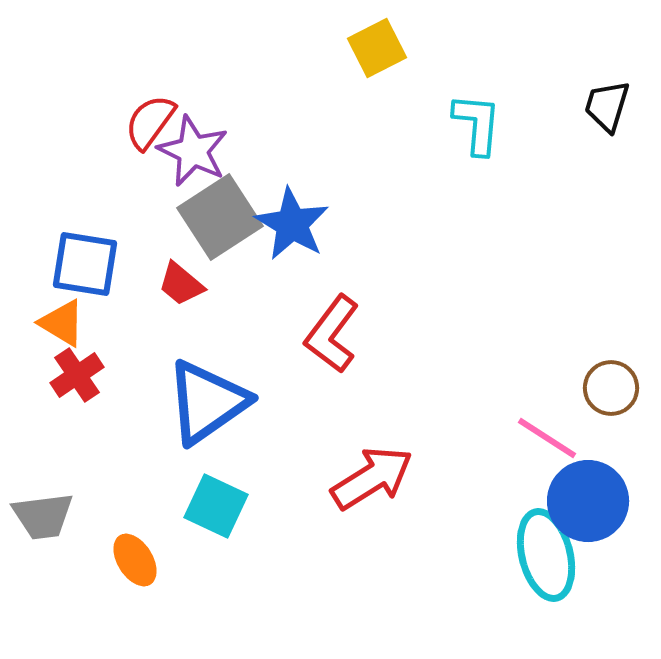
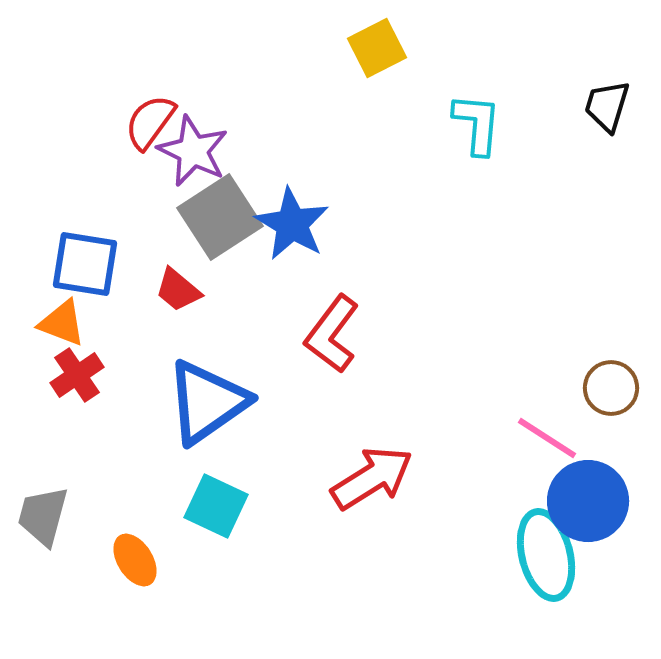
red trapezoid: moved 3 px left, 6 px down
orange triangle: rotated 10 degrees counterclockwise
gray trapezoid: rotated 112 degrees clockwise
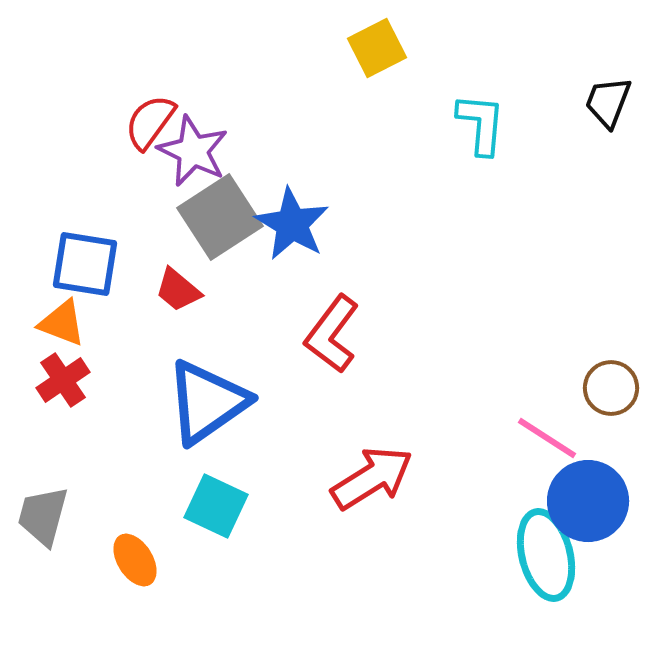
black trapezoid: moved 1 px right, 4 px up; rotated 4 degrees clockwise
cyan L-shape: moved 4 px right
red cross: moved 14 px left, 5 px down
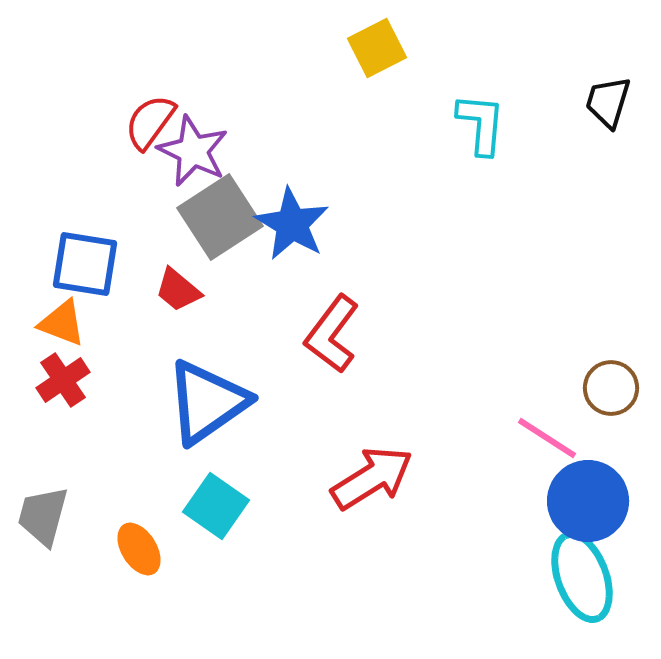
black trapezoid: rotated 4 degrees counterclockwise
cyan square: rotated 10 degrees clockwise
cyan ellipse: moved 36 px right, 22 px down; rotated 6 degrees counterclockwise
orange ellipse: moved 4 px right, 11 px up
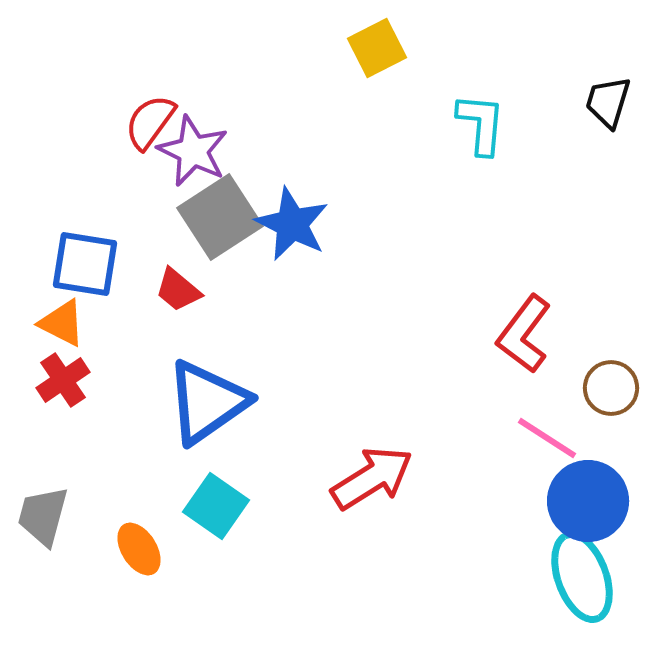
blue star: rotated 4 degrees counterclockwise
orange triangle: rotated 6 degrees clockwise
red L-shape: moved 192 px right
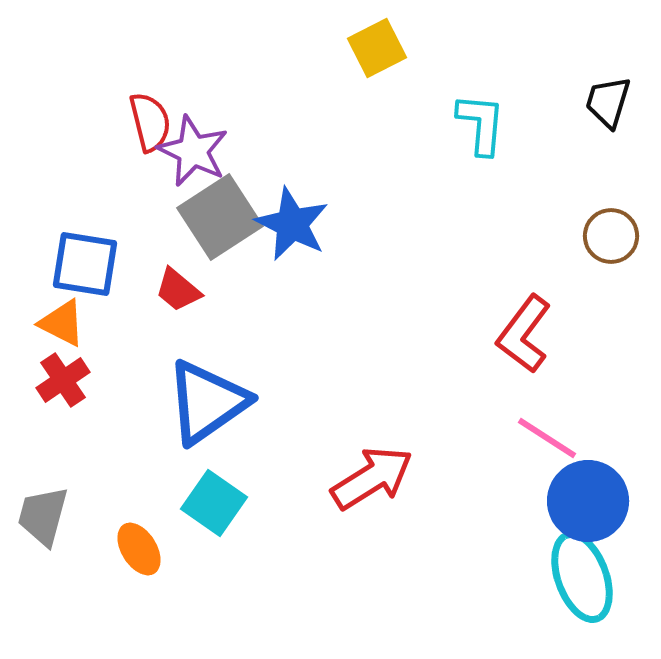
red semicircle: rotated 130 degrees clockwise
brown circle: moved 152 px up
cyan square: moved 2 px left, 3 px up
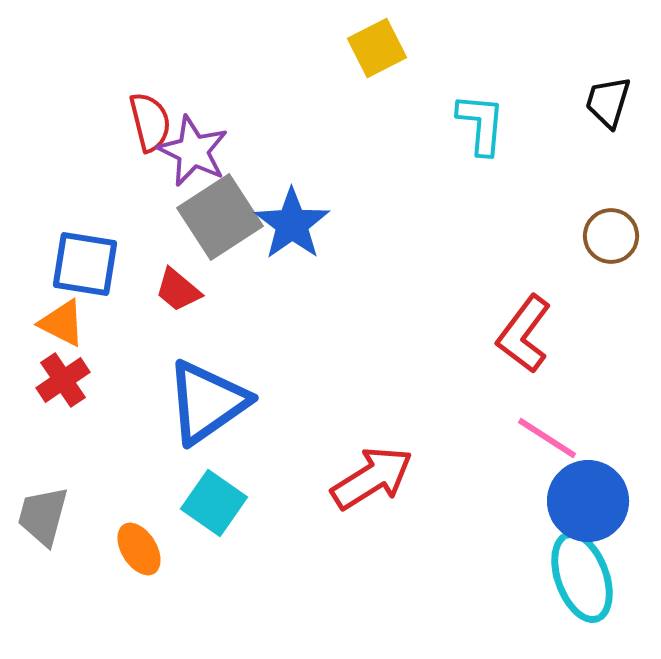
blue star: rotated 10 degrees clockwise
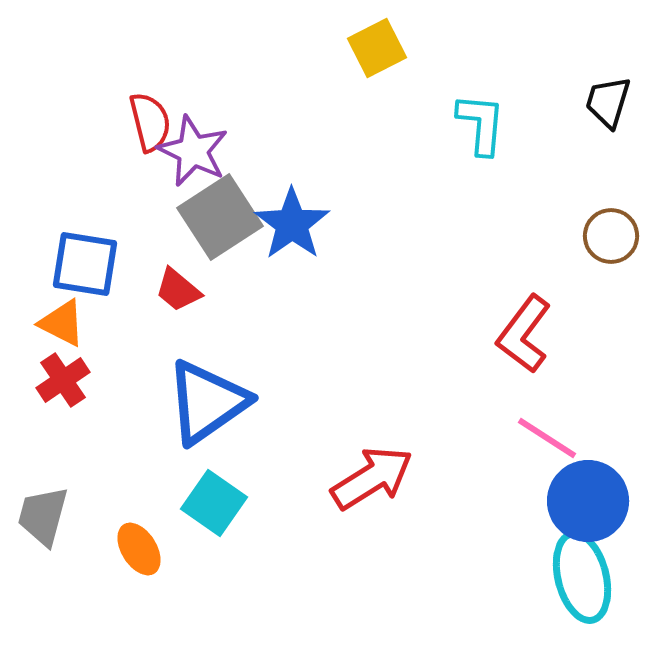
cyan ellipse: rotated 6 degrees clockwise
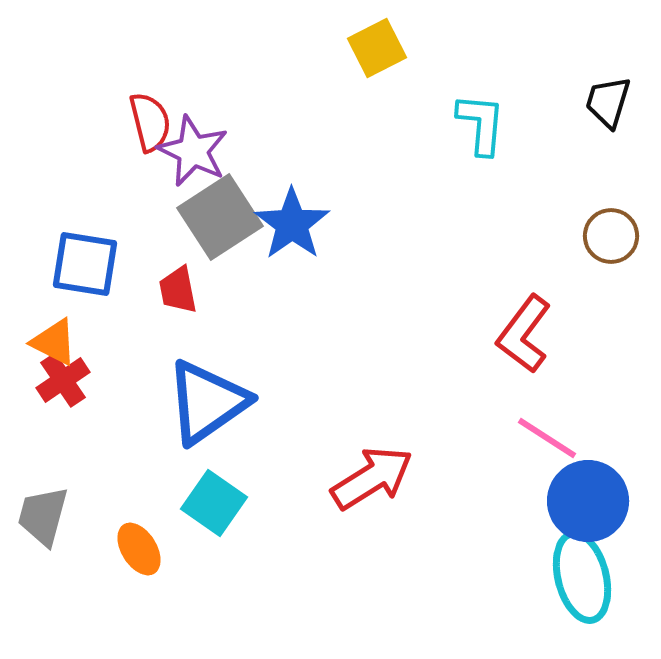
red trapezoid: rotated 39 degrees clockwise
orange triangle: moved 8 px left, 19 px down
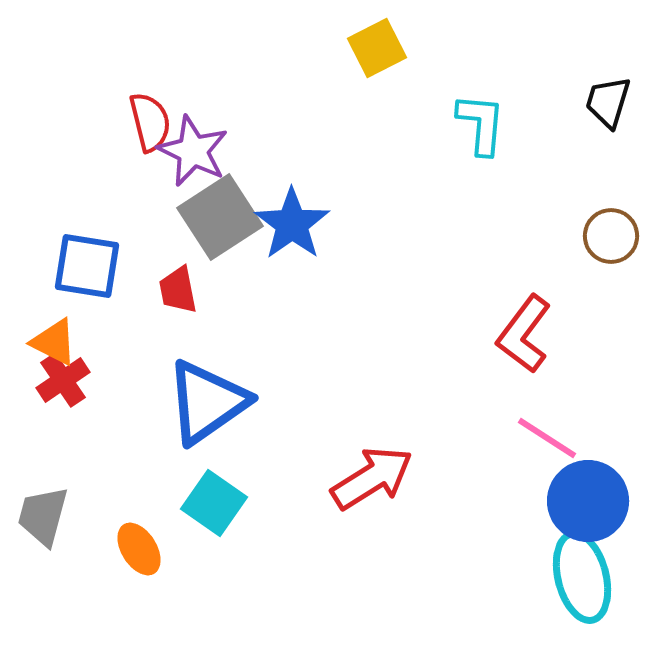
blue square: moved 2 px right, 2 px down
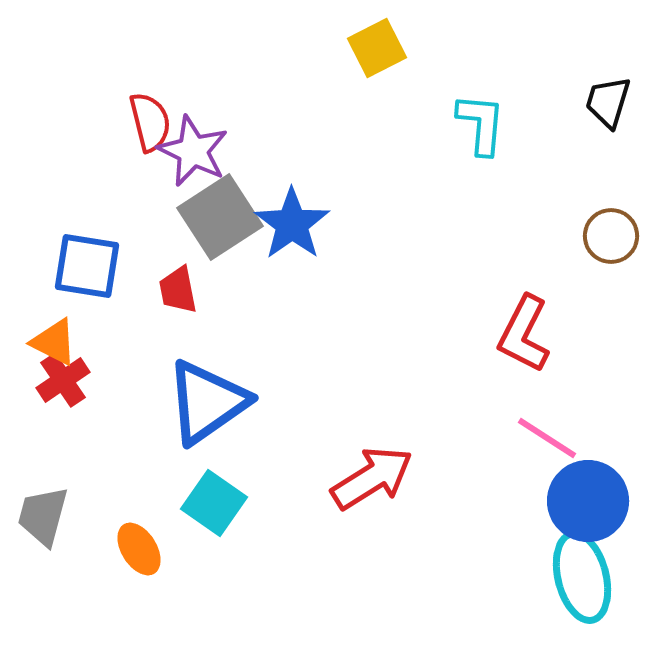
red L-shape: rotated 10 degrees counterclockwise
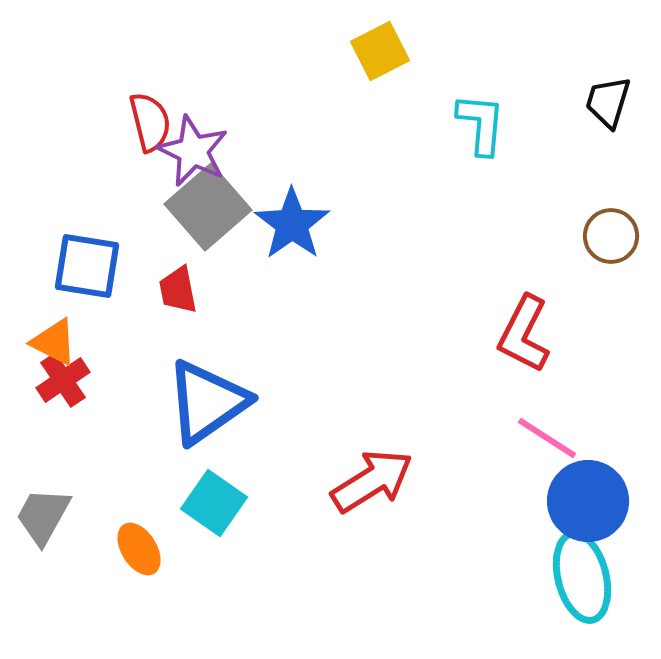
yellow square: moved 3 px right, 3 px down
gray square: moved 12 px left, 10 px up; rotated 8 degrees counterclockwise
red arrow: moved 3 px down
gray trapezoid: rotated 14 degrees clockwise
